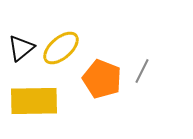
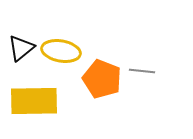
yellow ellipse: moved 3 px down; rotated 51 degrees clockwise
gray line: rotated 70 degrees clockwise
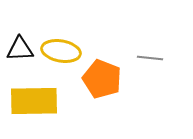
black triangle: moved 1 px left, 1 px down; rotated 36 degrees clockwise
gray line: moved 8 px right, 13 px up
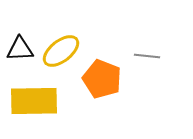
yellow ellipse: rotated 48 degrees counterclockwise
gray line: moved 3 px left, 2 px up
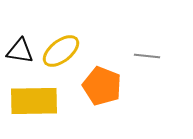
black triangle: moved 2 px down; rotated 12 degrees clockwise
orange pentagon: moved 7 px down
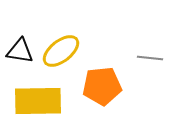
gray line: moved 3 px right, 2 px down
orange pentagon: rotated 27 degrees counterclockwise
yellow rectangle: moved 4 px right
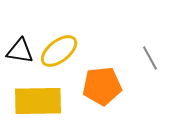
yellow ellipse: moved 2 px left
gray line: rotated 55 degrees clockwise
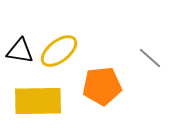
gray line: rotated 20 degrees counterclockwise
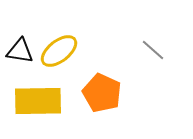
gray line: moved 3 px right, 8 px up
orange pentagon: moved 7 px down; rotated 30 degrees clockwise
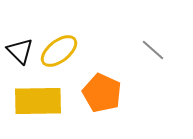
black triangle: rotated 36 degrees clockwise
